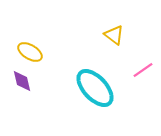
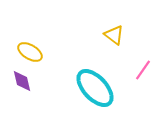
pink line: rotated 20 degrees counterclockwise
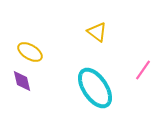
yellow triangle: moved 17 px left, 3 px up
cyan ellipse: rotated 9 degrees clockwise
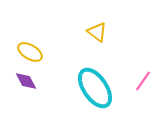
pink line: moved 11 px down
purple diamond: moved 4 px right; rotated 15 degrees counterclockwise
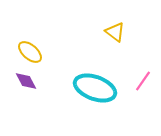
yellow triangle: moved 18 px right
yellow ellipse: rotated 10 degrees clockwise
cyan ellipse: rotated 36 degrees counterclockwise
